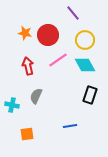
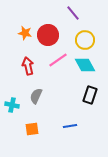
orange square: moved 5 px right, 5 px up
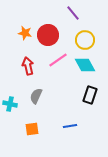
cyan cross: moved 2 px left, 1 px up
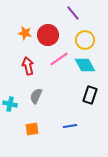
pink line: moved 1 px right, 1 px up
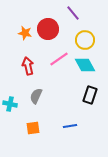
red circle: moved 6 px up
orange square: moved 1 px right, 1 px up
